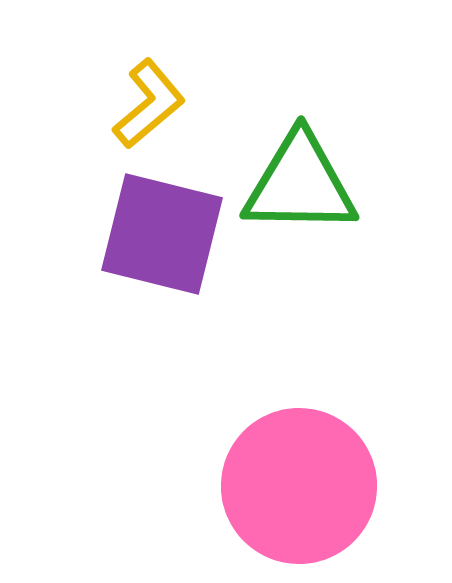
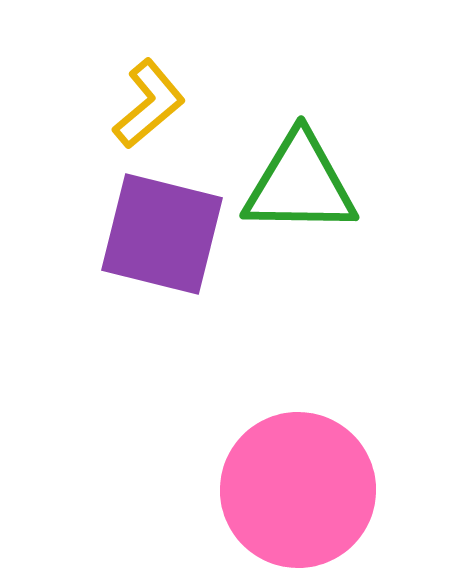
pink circle: moved 1 px left, 4 px down
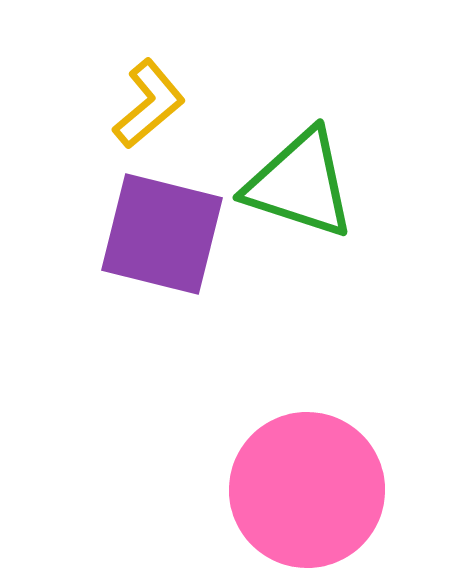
green triangle: rotated 17 degrees clockwise
pink circle: moved 9 px right
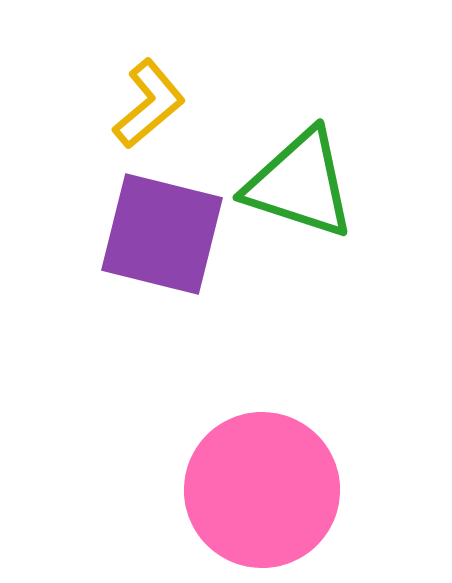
pink circle: moved 45 px left
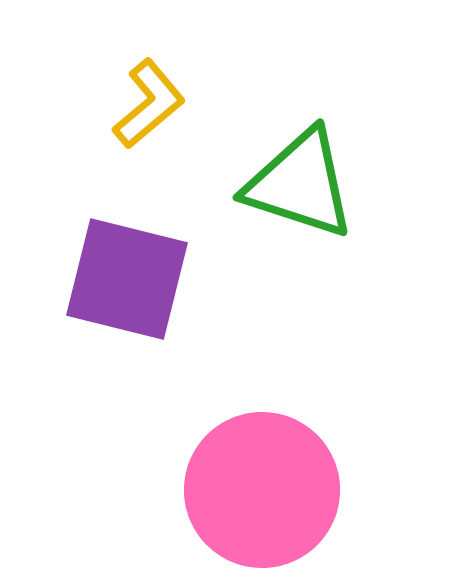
purple square: moved 35 px left, 45 px down
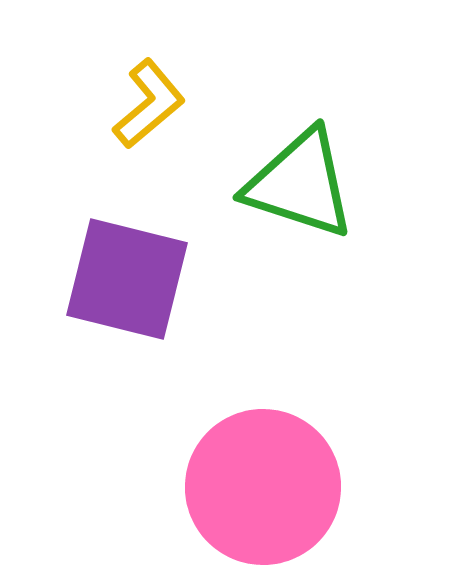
pink circle: moved 1 px right, 3 px up
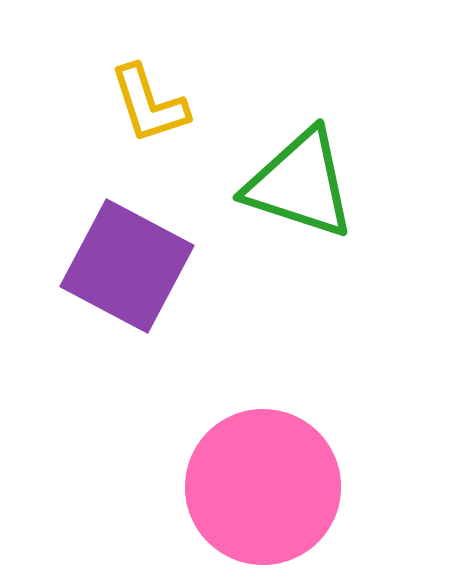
yellow L-shape: rotated 112 degrees clockwise
purple square: moved 13 px up; rotated 14 degrees clockwise
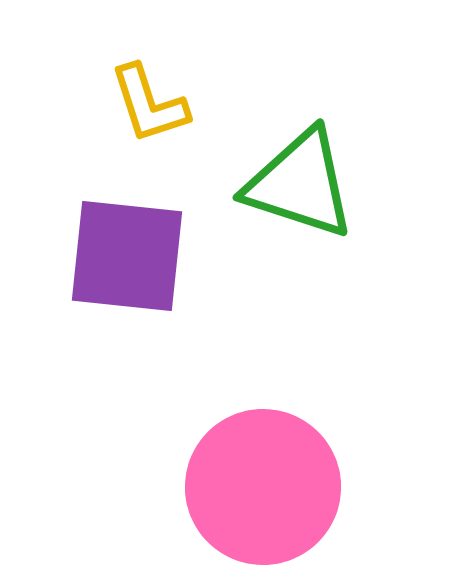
purple square: moved 10 px up; rotated 22 degrees counterclockwise
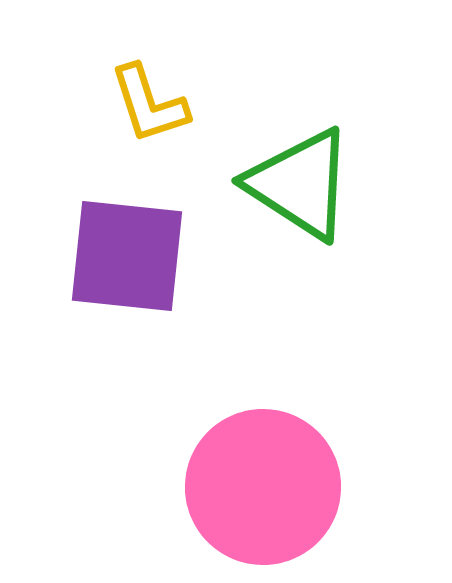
green triangle: rotated 15 degrees clockwise
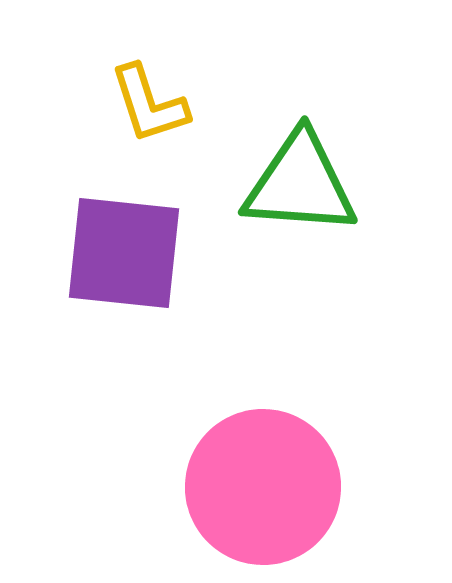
green triangle: rotated 29 degrees counterclockwise
purple square: moved 3 px left, 3 px up
